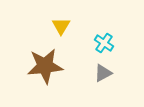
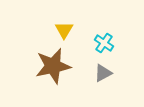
yellow triangle: moved 3 px right, 4 px down
brown star: moved 8 px right; rotated 6 degrees counterclockwise
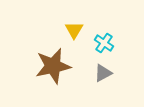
yellow triangle: moved 10 px right
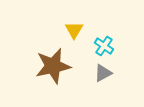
cyan cross: moved 3 px down
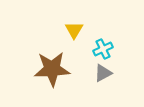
cyan cross: moved 1 px left, 3 px down; rotated 30 degrees clockwise
brown star: moved 1 px left, 3 px down; rotated 9 degrees clockwise
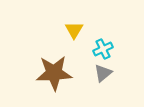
brown star: moved 2 px right, 4 px down
gray triangle: rotated 12 degrees counterclockwise
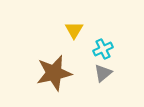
brown star: rotated 9 degrees counterclockwise
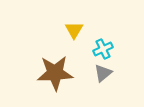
brown star: moved 1 px right; rotated 9 degrees clockwise
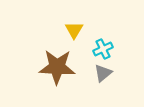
brown star: moved 2 px right, 6 px up; rotated 6 degrees clockwise
